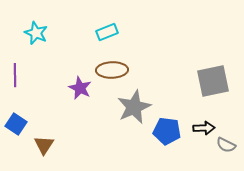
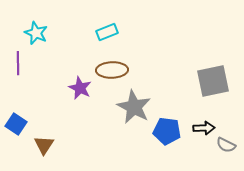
purple line: moved 3 px right, 12 px up
gray star: rotated 20 degrees counterclockwise
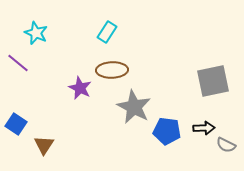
cyan rectangle: rotated 35 degrees counterclockwise
purple line: rotated 50 degrees counterclockwise
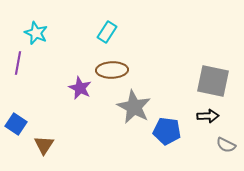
purple line: rotated 60 degrees clockwise
gray square: rotated 24 degrees clockwise
black arrow: moved 4 px right, 12 px up
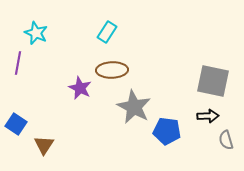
gray semicircle: moved 5 px up; rotated 48 degrees clockwise
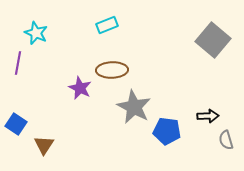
cyan rectangle: moved 7 px up; rotated 35 degrees clockwise
gray square: moved 41 px up; rotated 28 degrees clockwise
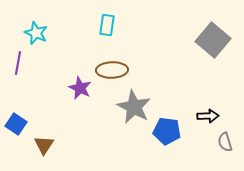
cyan rectangle: rotated 60 degrees counterclockwise
gray semicircle: moved 1 px left, 2 px down
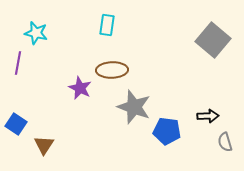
cyan star: rotated 10 degrees counterclockwise
gray star: rotated 8 degrees counterclockwise
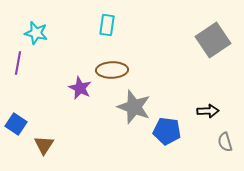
gray square: rotated 16 degrees clockwise
black arrow: moved 5 px up
